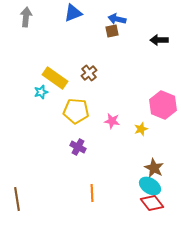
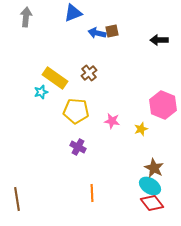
blue arrow: moved 20 px left, 14 px down
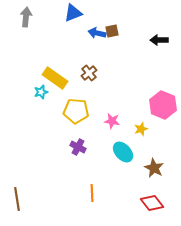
cyan ellipse: moved 27 px left, 34 px up; rotated 15 degrees clockwise
